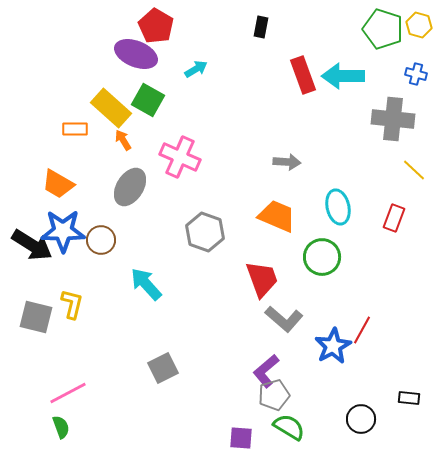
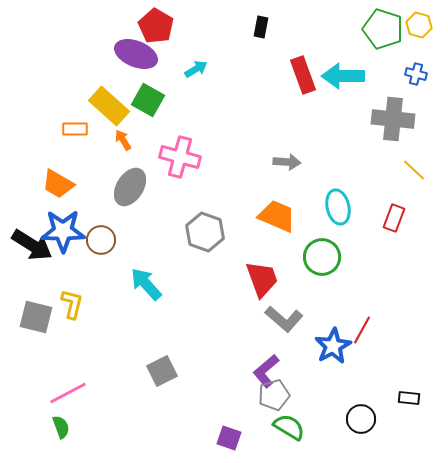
yellow rectangle at (111, 108): moved 2 px left, 2 px up
pink cross at (180, 157): rotated 9 degrees counterclockwise
gray square at (163, 368): moved 1 px left, 3 px down
purple square at (241, 438): moved 12 px left; rotated 15 degrees clockwise
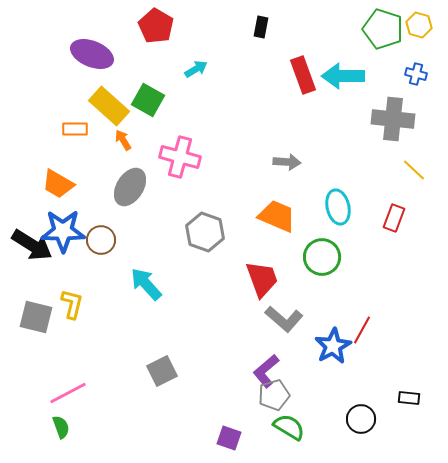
purple ellipse at (136, 54): moved 44 px left
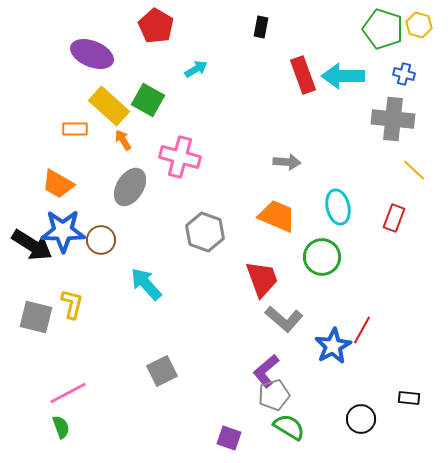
blue cross at (416, 74): moved 12 px left
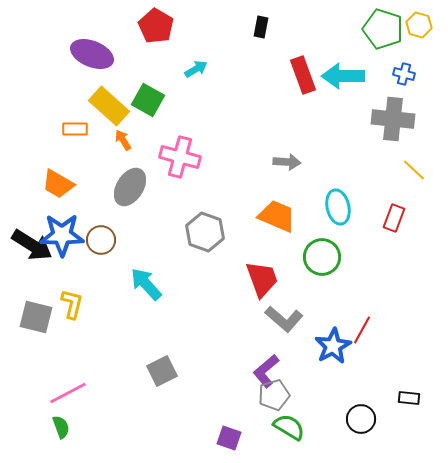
blue star at (63, 231): moved 1 px left, 4 px down
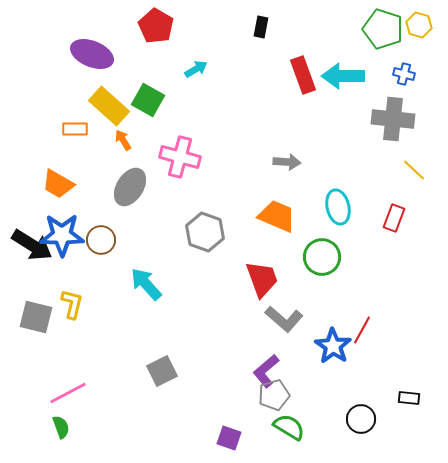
blue star at (333, 346): rotated 9 degrees counterclockwise
